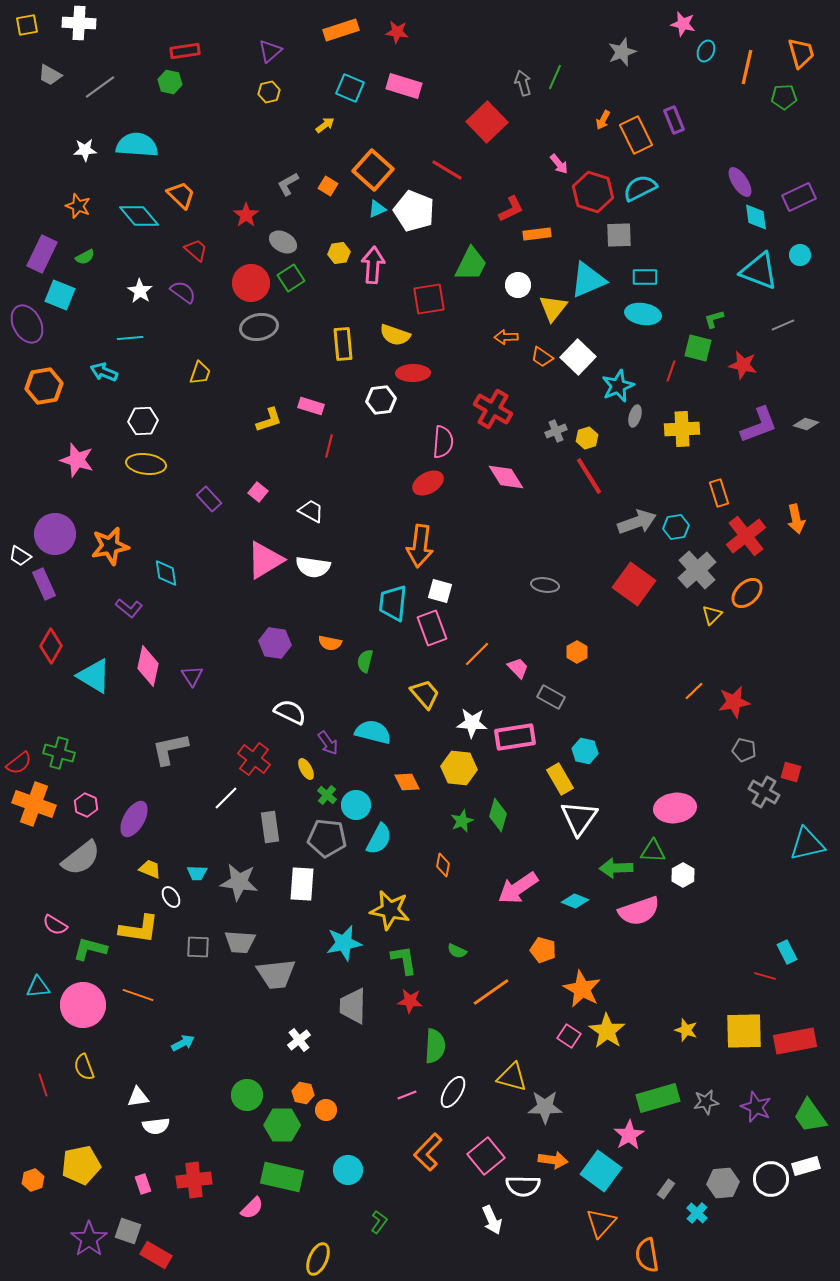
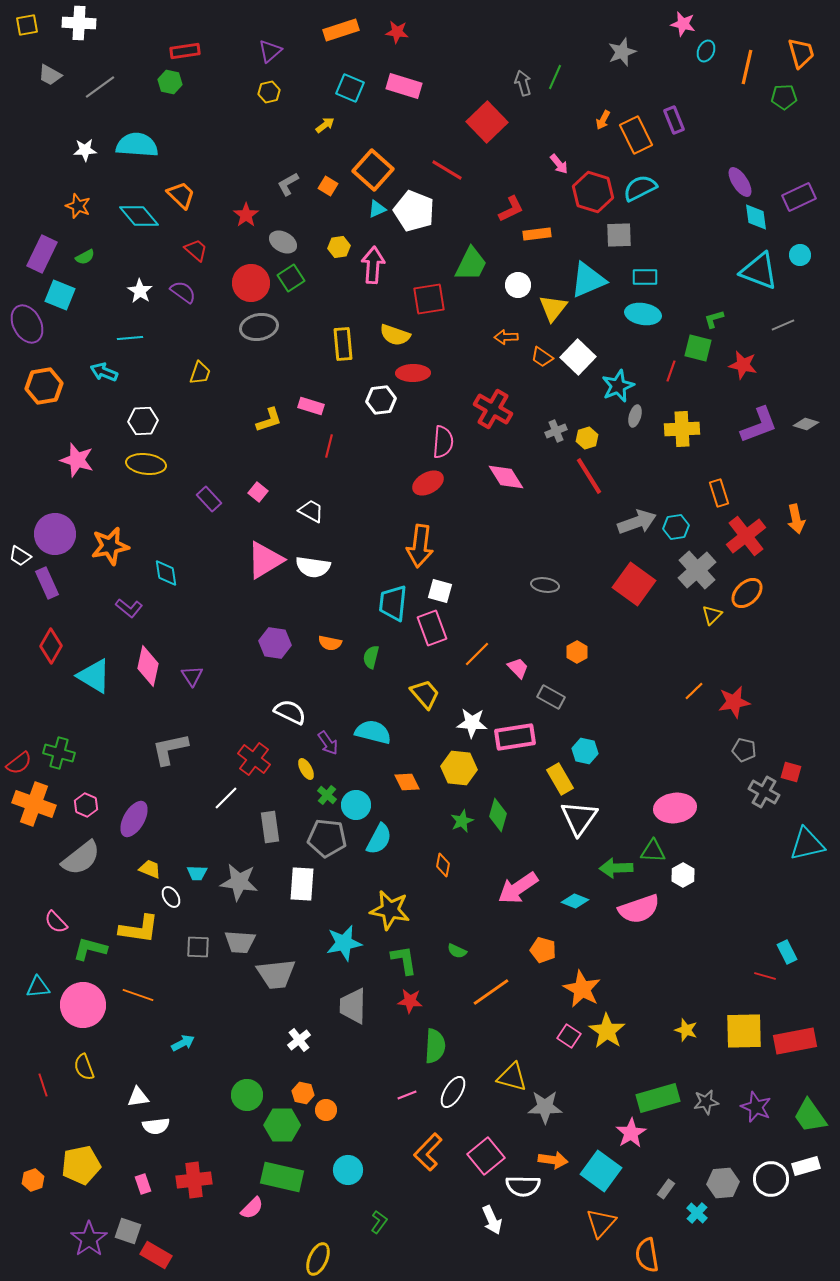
yellow hexagon at (339, 253): moved 6 px up
purple rectangle at (44, 584): moved 3 px right, 1 px up
green semicircle at (365, 661): moved 6 px right, 4 px up
pink semicircle at (639, 911): moved 2 px up
pink semicircle at (55, 925): moved 1 px right, 3 px up; rotated 15 degrees clockwise
pink star at (629, 1135): moved 2 px right, 2 px up
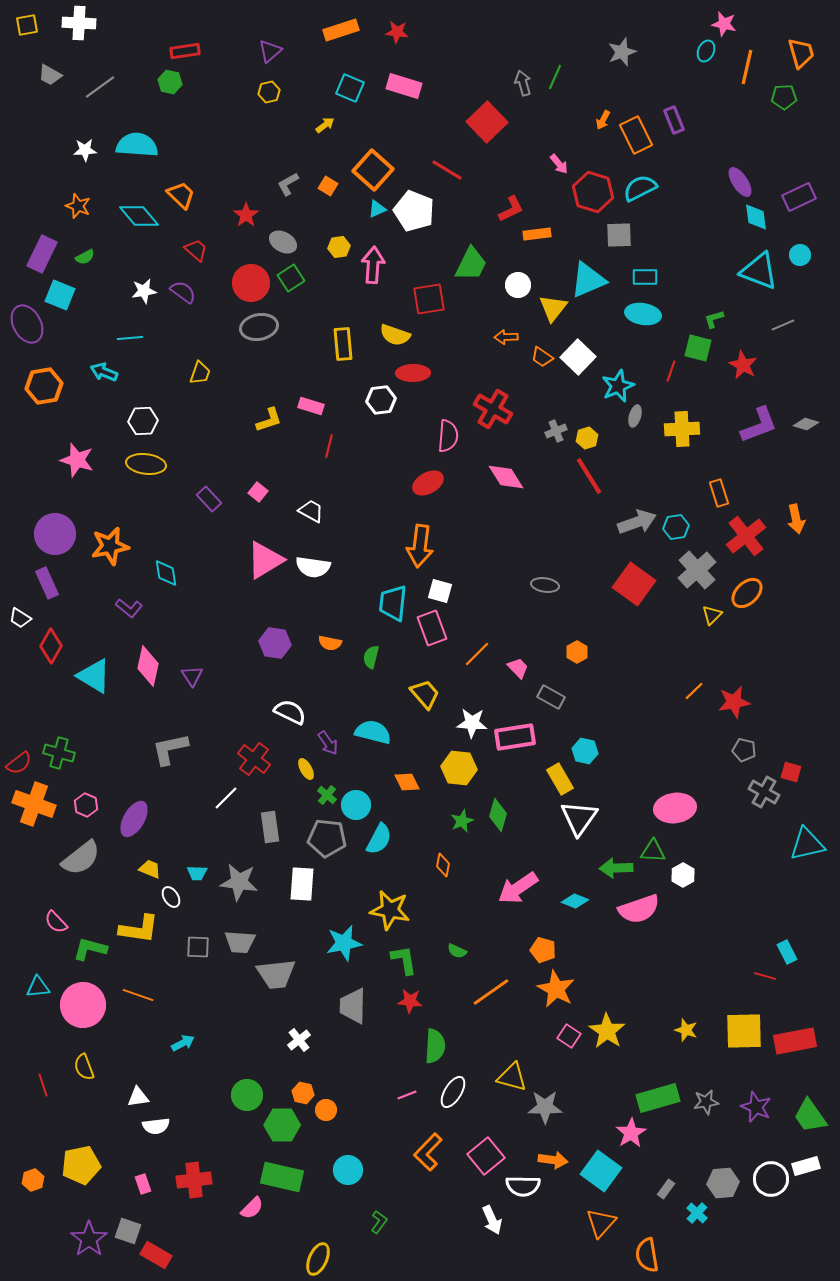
pink star at (683, 24): moved 41 px right
white star at (140, 291): moved 4 px right; rotated 30 degrees clockwise
red star at (743, 365): rotated 16 degrees clockwise
pink semicircle at (443, 442): moved 5 px right, 6 px up
white trapezoid at (20, 556): moved 62 px down
orange star at (582, 989): moved 26 px left
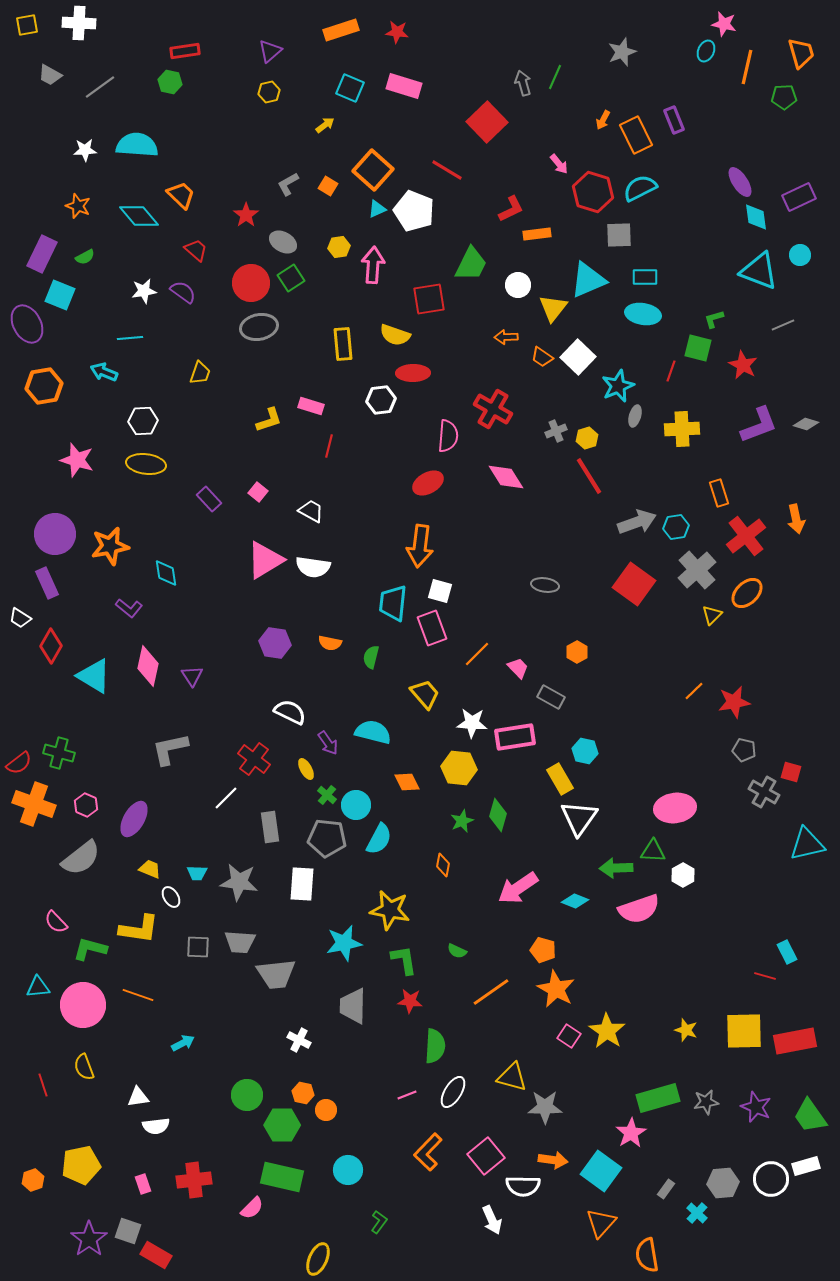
white cross at (299, 1040): rotated 25 degrees counterclockwise
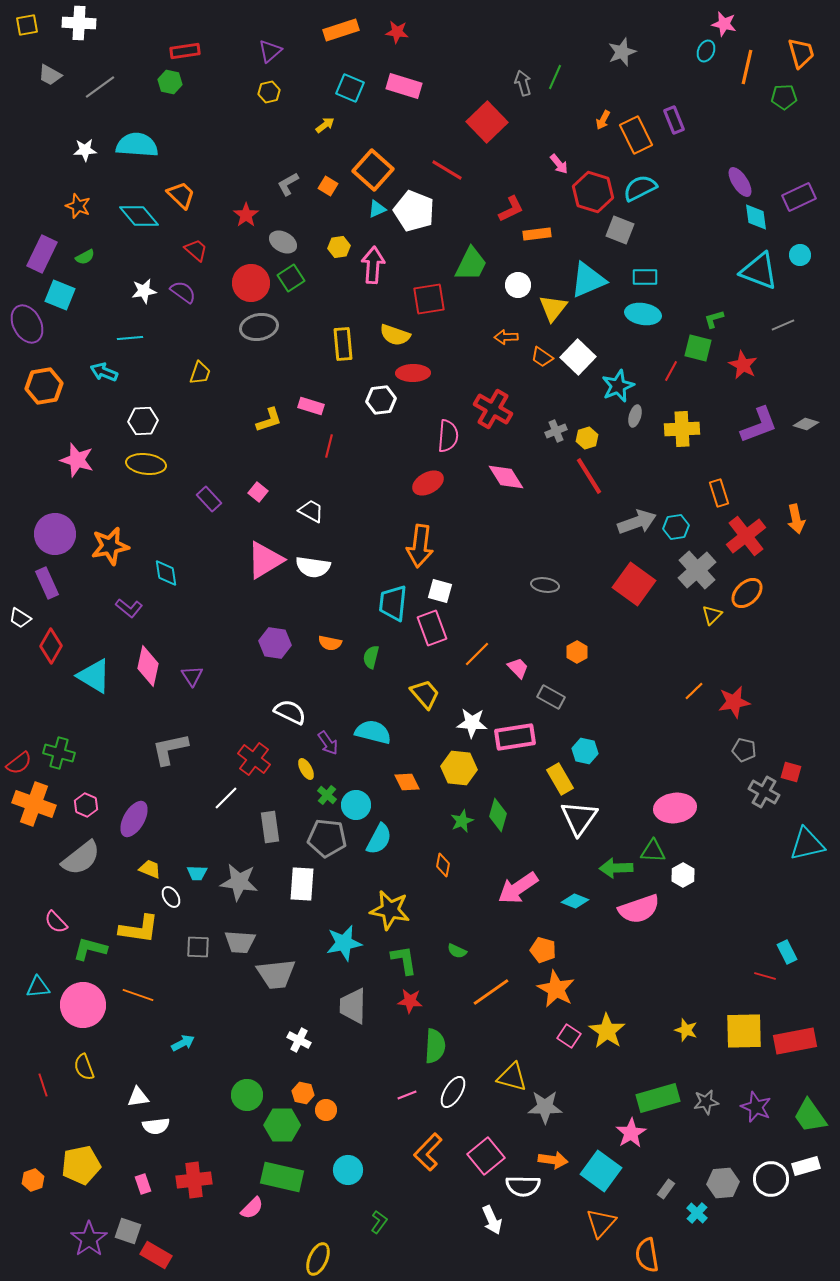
gray square at (619, 235): moved 1 px right, 5 px up; rotated 24 degrees clockwise
red line at (671, 371): rotated 10 degrees clockwise
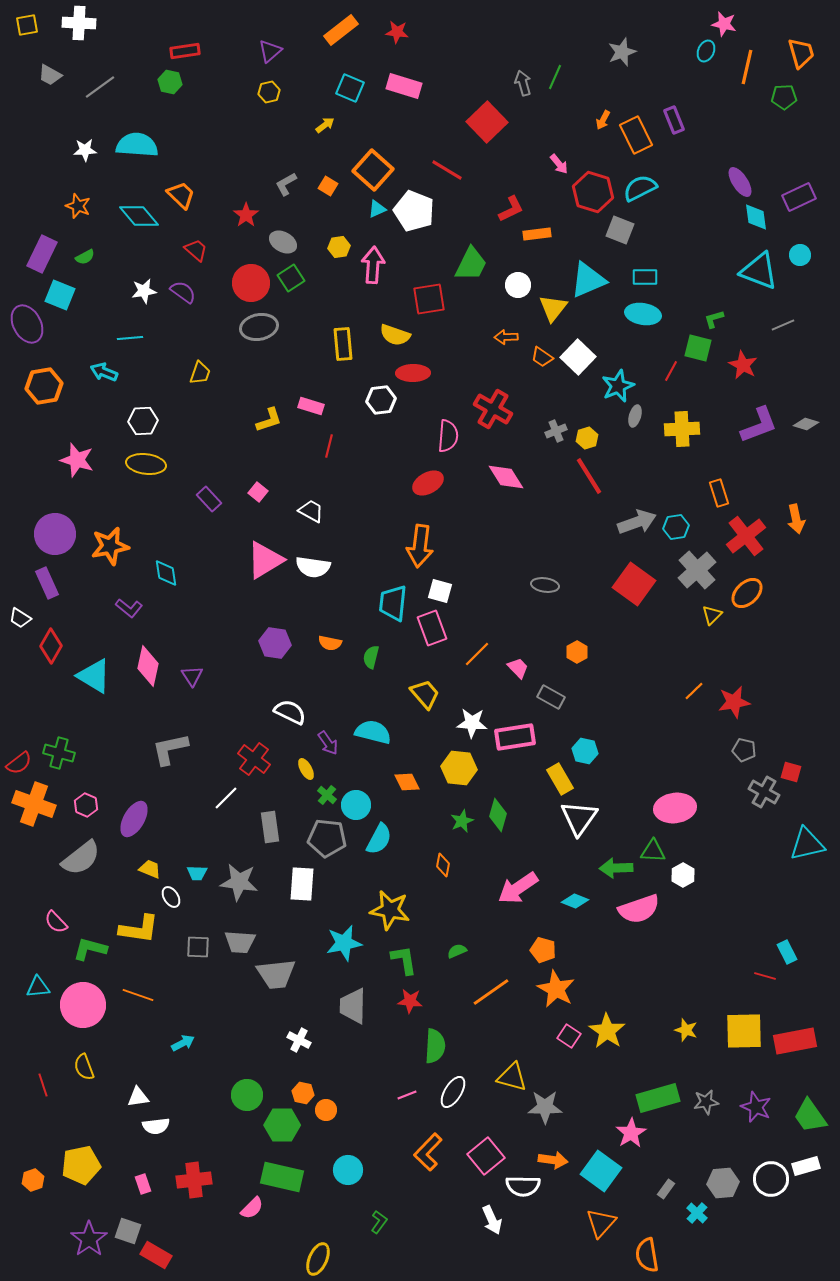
orange rectangle at (341, 30): rotated 20 degrees counterclockwise
gray L-shape at (288, 184): moved 2 px left
green semicircle at (457, 951): rotated 132 degrees clockwise
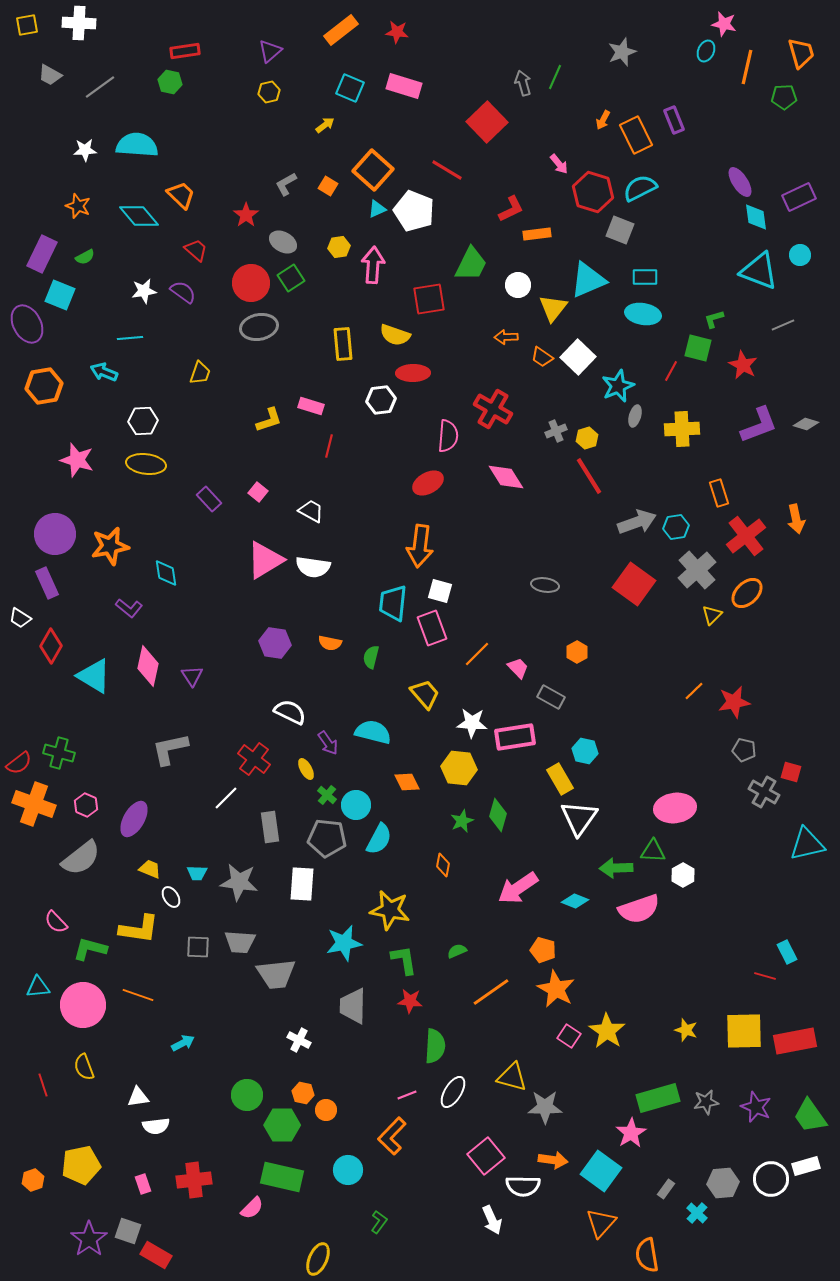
orange L-shape at (428, 1152): moved 36 px left, 16 px up
